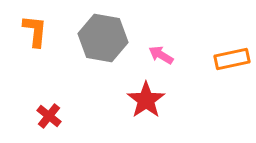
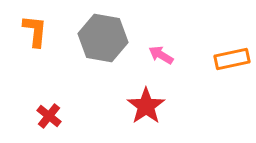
red star: moved 6 px down
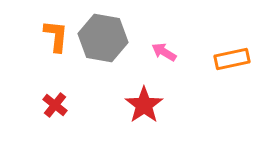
orange L-shape: moved 21 px right, 5 px down
pink arrow: moved 3 px right, 3 px up
red star: moved 2 px left, 1 px up
red cross: moved 6 px right, 11 px up
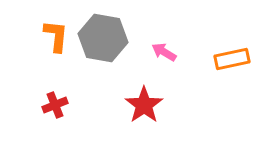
red cross: rotated 30 degrees clockwise
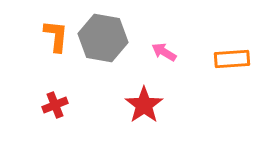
orange rectangle: rotated 8 degrees clockwise
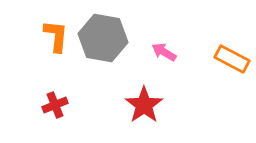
orange rectangle: rotated 32 degrees clockwise
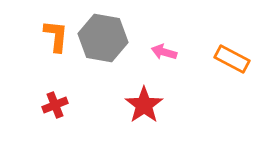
pink arrow: rotated 15 degrees counterclockwise
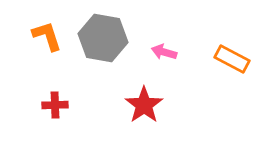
orange L-shape: moved 9 px left; rotated 24 degrees counterclockwise
red cross: rotated 20 degrees clockwise
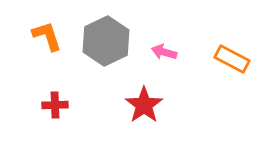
gray hexagon: moved 3 px right, 3 px down; rotated 24 degrees clockwise
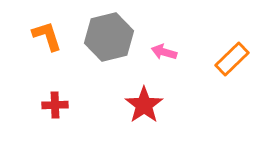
gray hexagon: moved 3 px right, 4 px up; rotated 12 degrees clockwise
orange rectangle: rotated 72 degrees counterclockwise
